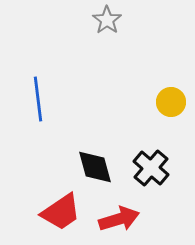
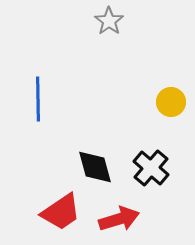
gray star: moved 2 px right, 1 px down
blue line: rotated 6 degrees clockwise
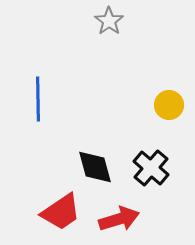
yellow circle: moved 2 px left, 3 px down
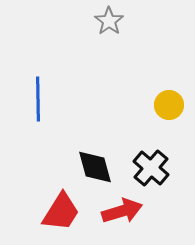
red trapezoid: rotated 24 degrees counterclockwise
red arrow: moved 3 px right, 8 px up
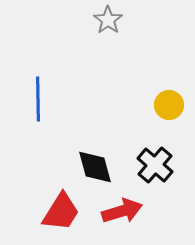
gray star: moved 1 px left, 1 px up
black cross: moved 4 px right, 3 px up
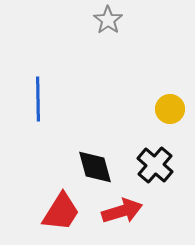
yellow circle: moved 1 px right, 4 px down
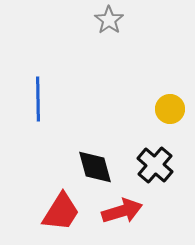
gray star: moved 1 px right
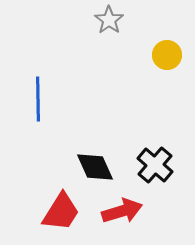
yellow circle: moved 3 px left, 54 px up
black diamond: rotated 9 degrees counterclockwise
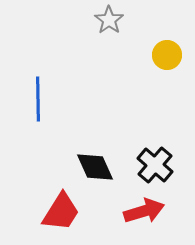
red arrow: moved 22 px right
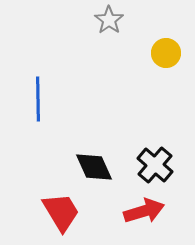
yellow circle: moved 1 px left, 2 px up
black diamond: moved 1 px left
red trapezoid: rotated 63 degrees counterclockwise
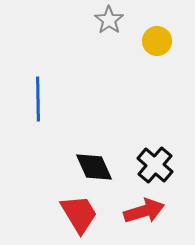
yellow circle: moved 9 px left, 12 px up
red trapezoid: moved 18 px right, 2 px down
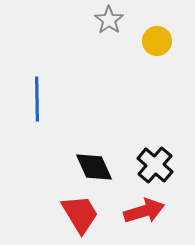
blue line: moved 1 px left
red trapezoid: moved 1 px right
